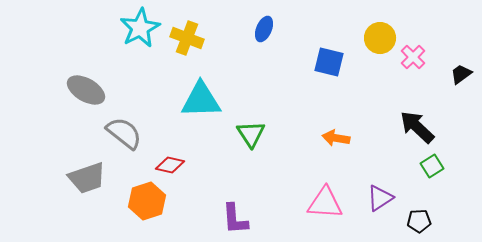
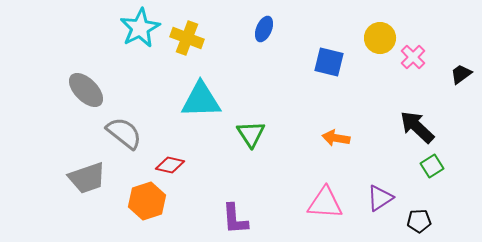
gray ellipse: rotated 15 degrees clockwise
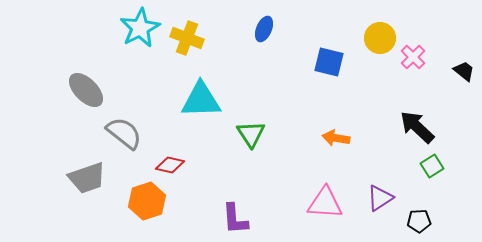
black trapezoid: moved 3 px right, 3 px up; rotated 75 degrees clockwise
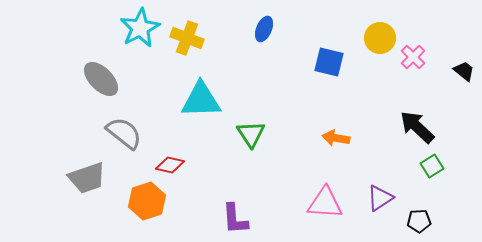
gray ellipse: moved 15 px right, 11 px up
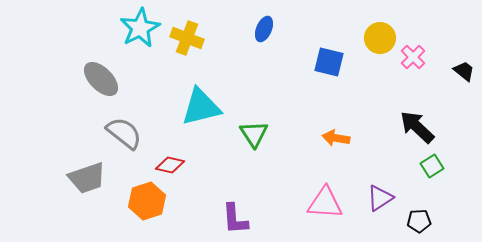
cyan triangle: moved 7 px down; rotated 12 degrees counterclockwise
green triangle: moved 3 px right
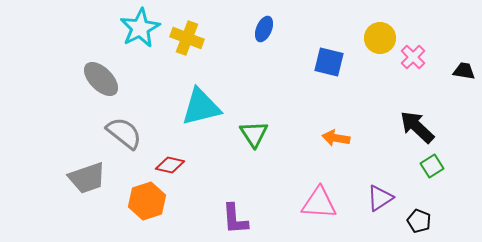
black trapezoid: rotated 30 degrees counterclockwise
pink triangle: moved 6 px left
black pentagon: rotated 25 degrees clockwise
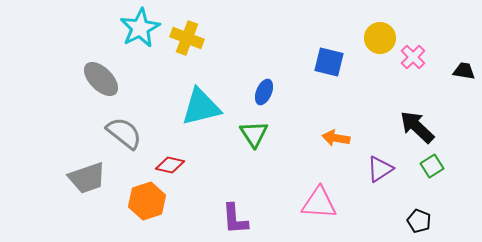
blue ellipse: moved 63 px down
purple triangle: moved 29 px up
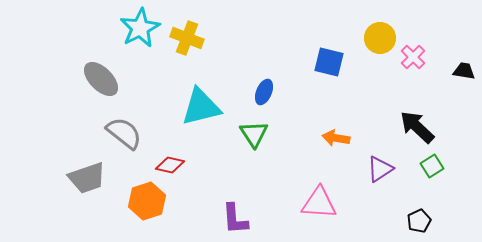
black pentagon: rotated 25 degrees clockwise
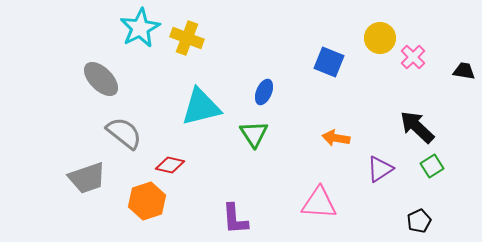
blue square: rotated 8 degrees clockwise
